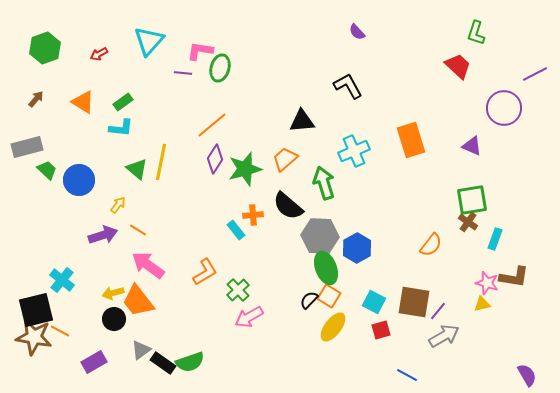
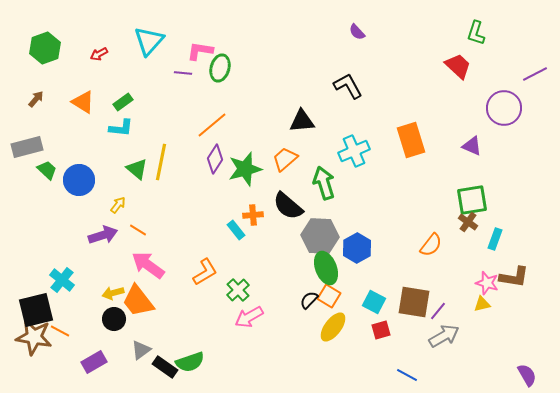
black rectangle at (163, 363): moved 2 px right, 4 px down
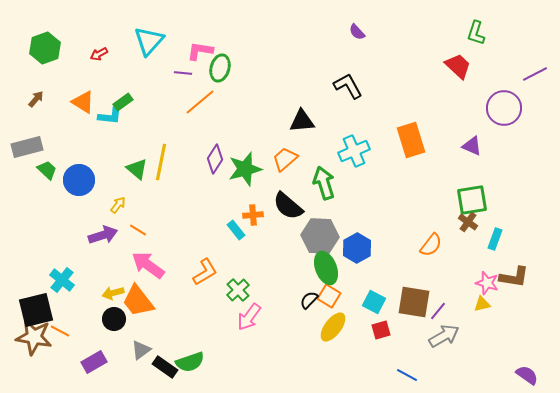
orange line at (212, 125): moved 12 px left, 23 px up
cyan L-shape at (121, 128): moved 11 px left, 12 px up
pink arrow at (249, 317): rotated 24 degrees counterclockwise
purple semicircle at (527, 375): rotated 25 degrees counterclockwise
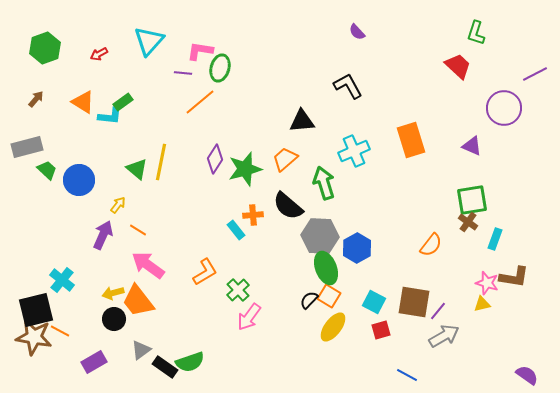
purple arrow at (103, 235): rotated 48 degrees counterclockwise
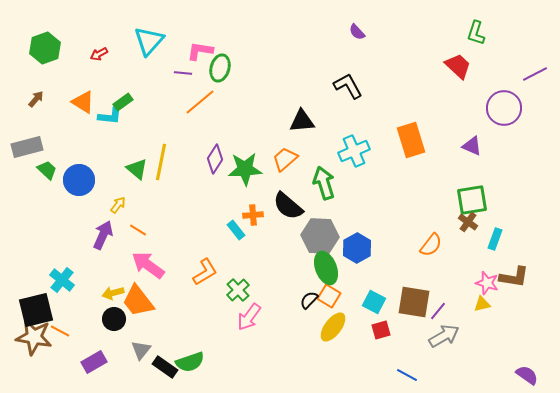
green star at (245, 169): rotated 12 degrees clockwise
gray triangle at (141, 350): rotated 15 degrees counterclockwise
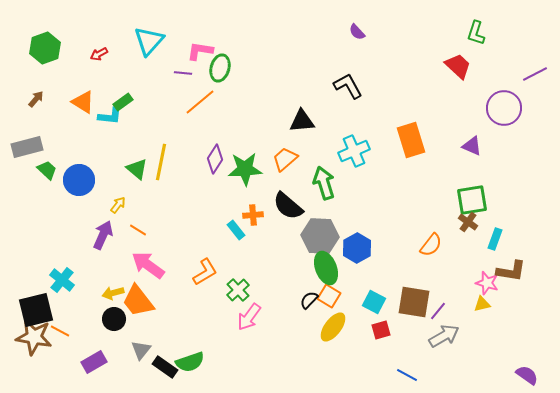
brown L-shape at (514, 277): moved 3 px left, 6 px up
